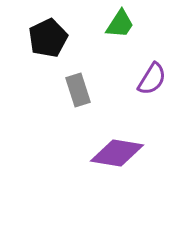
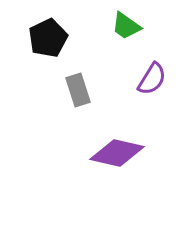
green trapezoid: moved 6 px right, 2 px down; rotated 92 degrees clockwise
purple diamond: rotated 4 degrees clockwise
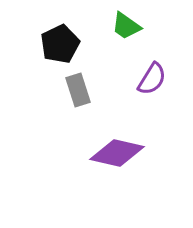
black pentagon: moved 12 px right, 6 px down
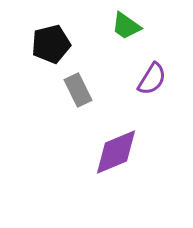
black pentagon: moved 9 px left; rotated 12 degrees clockwise
gray rectangle: rotated 8 degrees counterclockwise
purple diamond: moved 1 px left, 1 px up; rotated 36 degrees counterclockwise
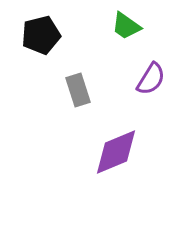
black pentagon: moved 10 px left, 9 px up
purple semicircle: moved 1 px left
gray rectangle: rotated 8 degrees clockwise
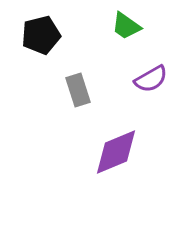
purple semicircle: rotated 28 degrees clockwise
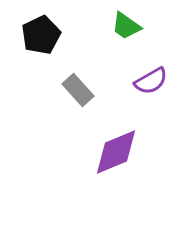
black pentagon: rotated 12 degrees counterclockwise
purple semicircle: moved 2 px down
gray rectangle: rotated 24 degrees counterclockwise
